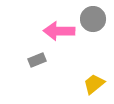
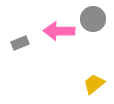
gray rectangle: moved 17 px left, 17 px up
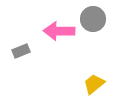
gray rectangle: moved 1 px right, 8 px down
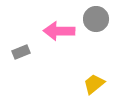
gray circle: moved 3 px right
gray rectangle: moved 1 px down
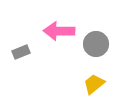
gray circle: moved 25 px down
